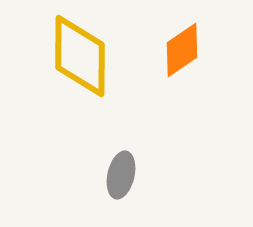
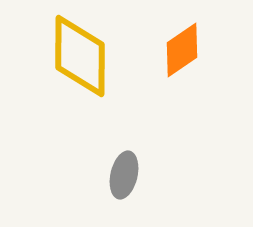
gray ellipse: moved 3 px right
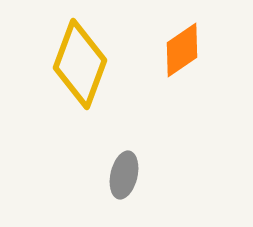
yellow diamond: moved 8 px down; rotated 20 degrees clockwise
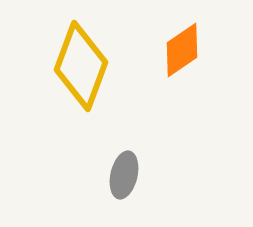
yellow diamond: moved 1 px right, 2 px down
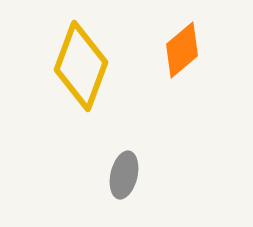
orange diamond: rotated 6 degrees counterclockwise
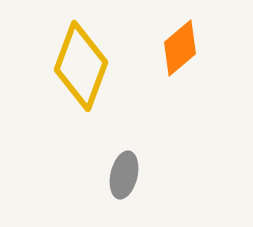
orange diamond: moved 2 px left, 2 px up
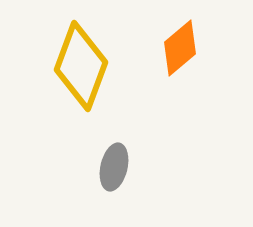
gray ellipse: moved 10 px left, 8 px up
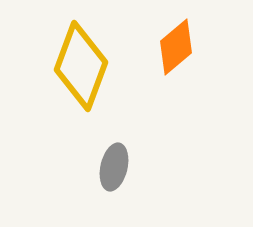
orange diamond: moved 4 px left, 1 px up
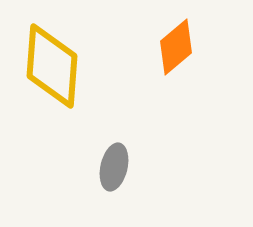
yellow diamond: moved 29 px left; rotated 16 degrees counterclockwise
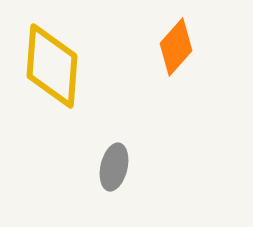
orange diamond: rotated 8 degrees counterclockwise
